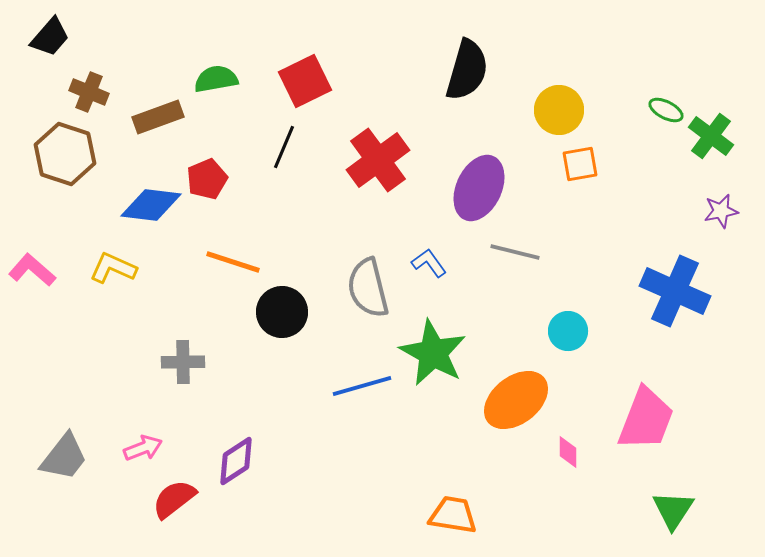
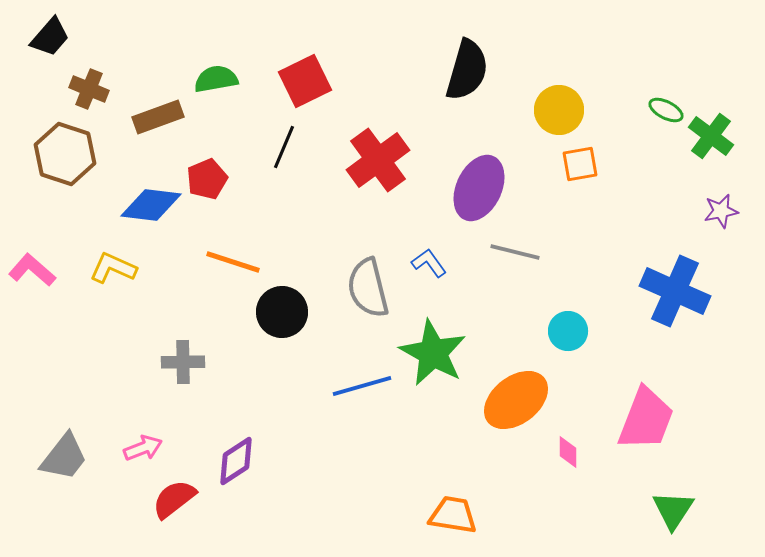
brown cross: moved 3 px up
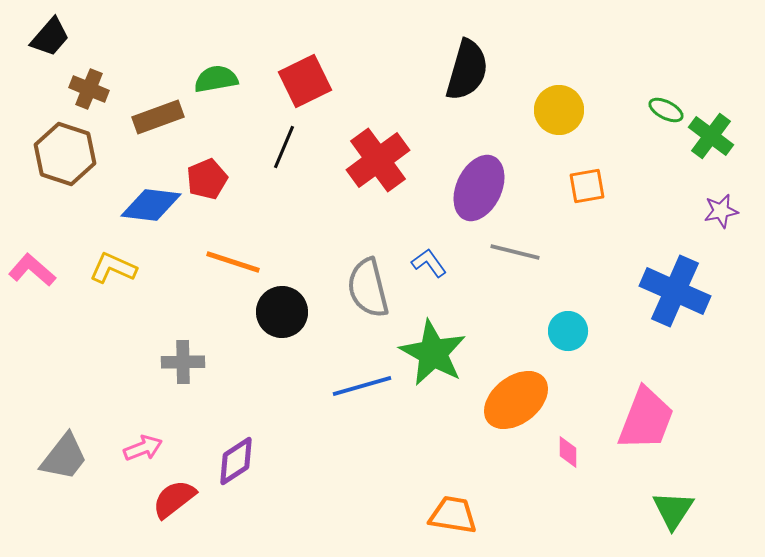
orange square: moved 7 px right, 22 px down
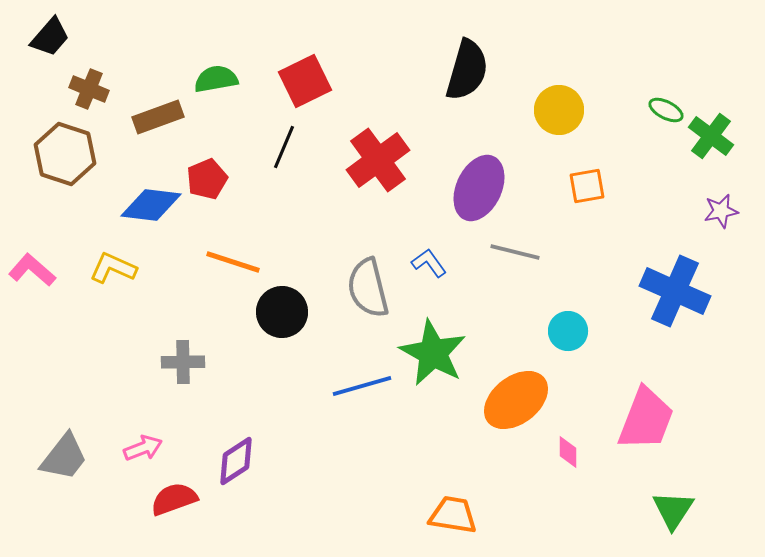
red semicircle: rotated 18 degrees clockwise
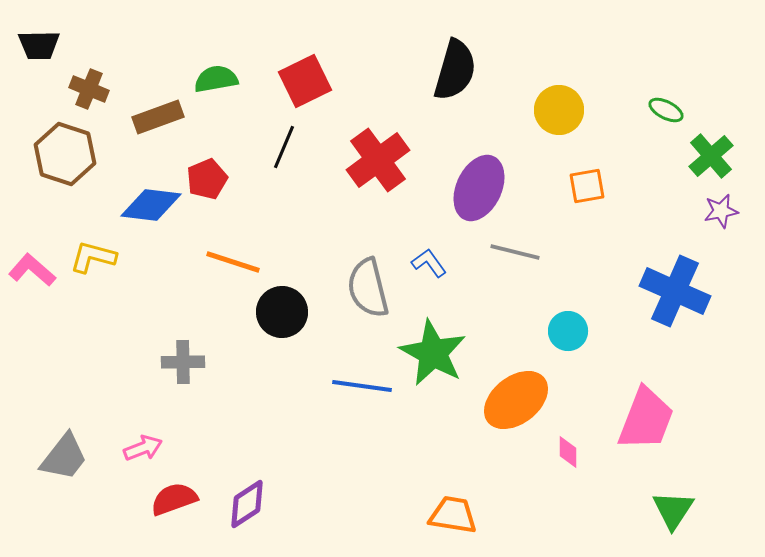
black trapezoid: moved 11 px left, 8 px down; rotated 48 degrees clockwise
black semicircle: moved 12 px left
green cross: moved 20 px down; rotated 12 degrees clockwise
yellow L-shape: moved 20 px left, 11 px up; rotated 9 degrees counterclockwise
blue line: rotated 24 degrees clockwise
purple diamond: moved 11 px right, 43 px down
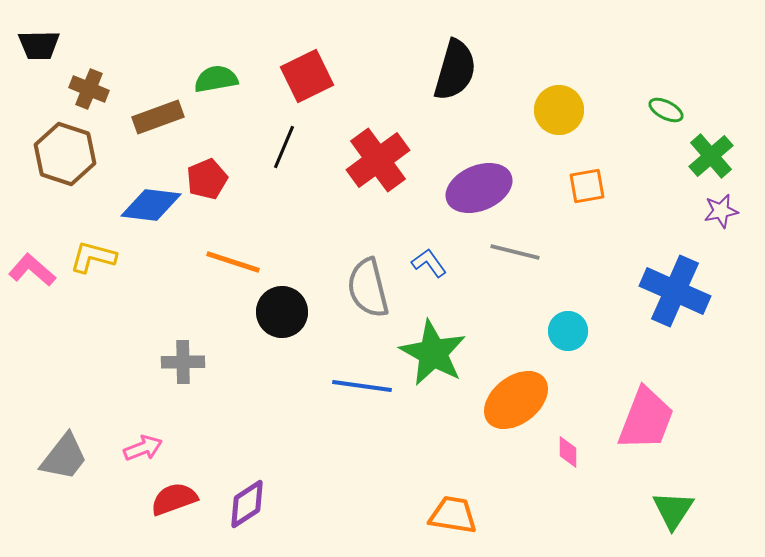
red square: moved 2 px right, 5 px up
purple ellipse: rotated 42 degrees clockwise
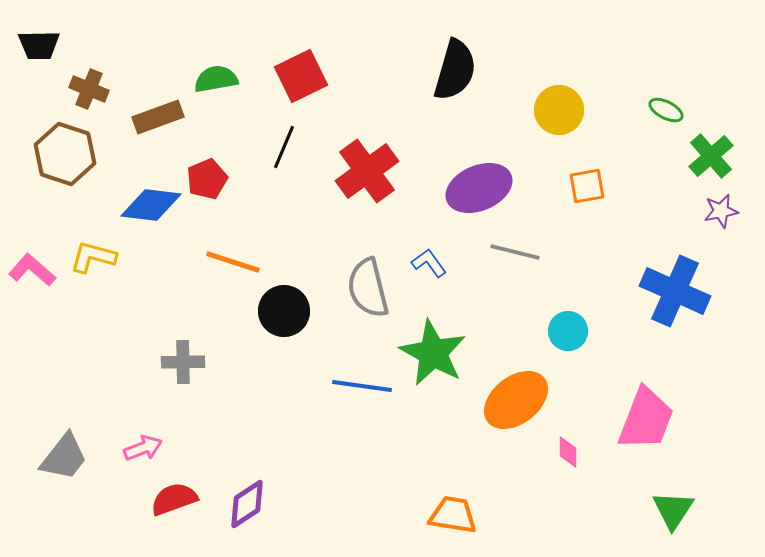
red square: moved 6 px left
red cross: moved 11 px left, 11 px down
black circle: moved 2 px right, 1 px up
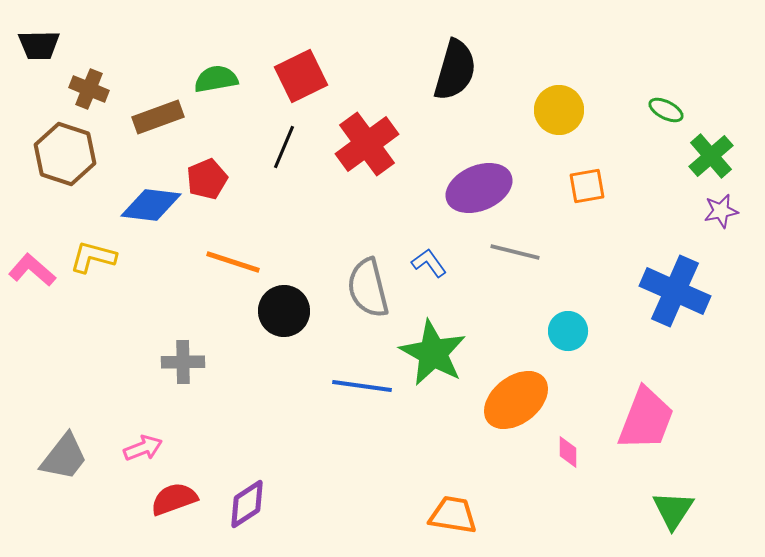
red cross: moved 27 px up
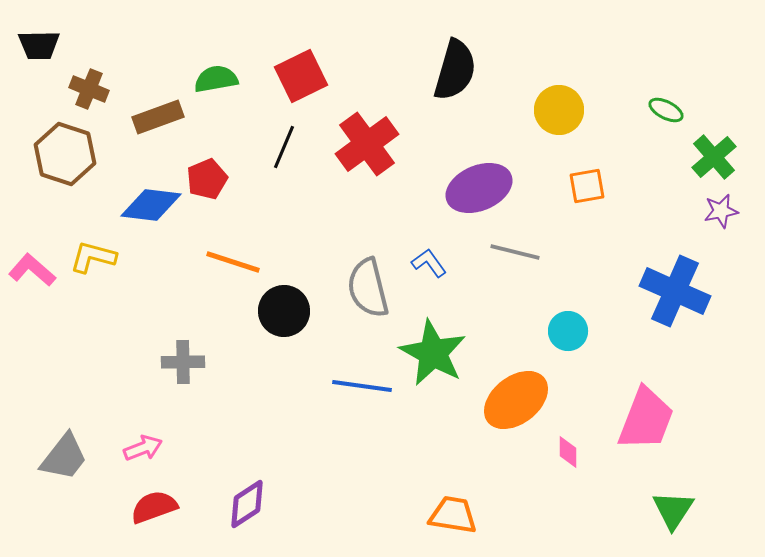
green cross: moved 3 px right, 1 px down
red semicircle: moved 20 px left, 8 px down
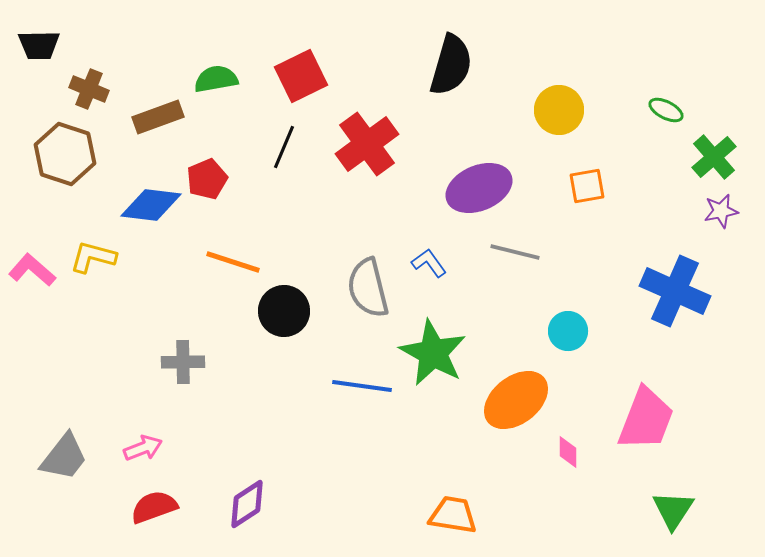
black semicircle: moved 4 px left, 5 px up
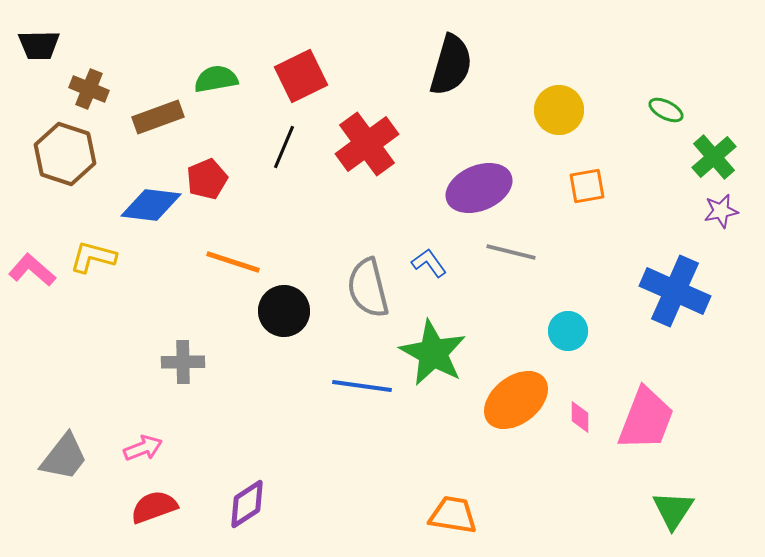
gray line: moved 4 px left
pink diamond: moved 12 px right, 35 px up
